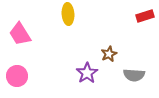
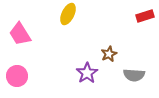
yellow ellipse: rotated 30 degrees clockwise
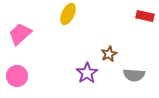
red rectangle: rotated 30 degrees clockwise
pink trapezoid: rotated 80 degrees clockwise
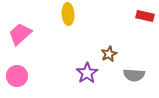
yellow ellipse: rotated 30 degrees counterclockwise
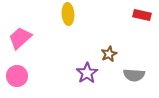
red rectangle: moved 3 px left, 1 px up
pink trapezoid: moved 4 px down
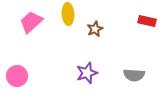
red rectangle: moved 5 px right, 6 px down
pink trapezoid: moved 11 px right, 16 px up
brown star: moved 14 px left, 25 px up
purple star: rotated 15 degrees clockwise
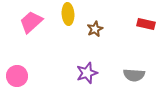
red rectangle: moved 1 px left, 3 px down
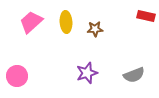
yellow ellipse: moved 2 px left, 8 px down
red rectangle: moved 8 px up
brown star: rotated 21 degrees clockwise
gray semicircle: rotated 25 degrees counterclockwise
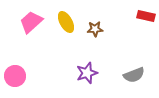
yellow ellipse: rotated 25 degrees counterclockwise
pink circle: moved 2 px left
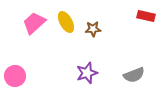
pink trapezoid: moved 3 px right, 1 px down
brown star: moved 2 px left
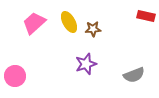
yellow ellipse: moved 3 px right
purple star: moved 1 px left, 9 px up
